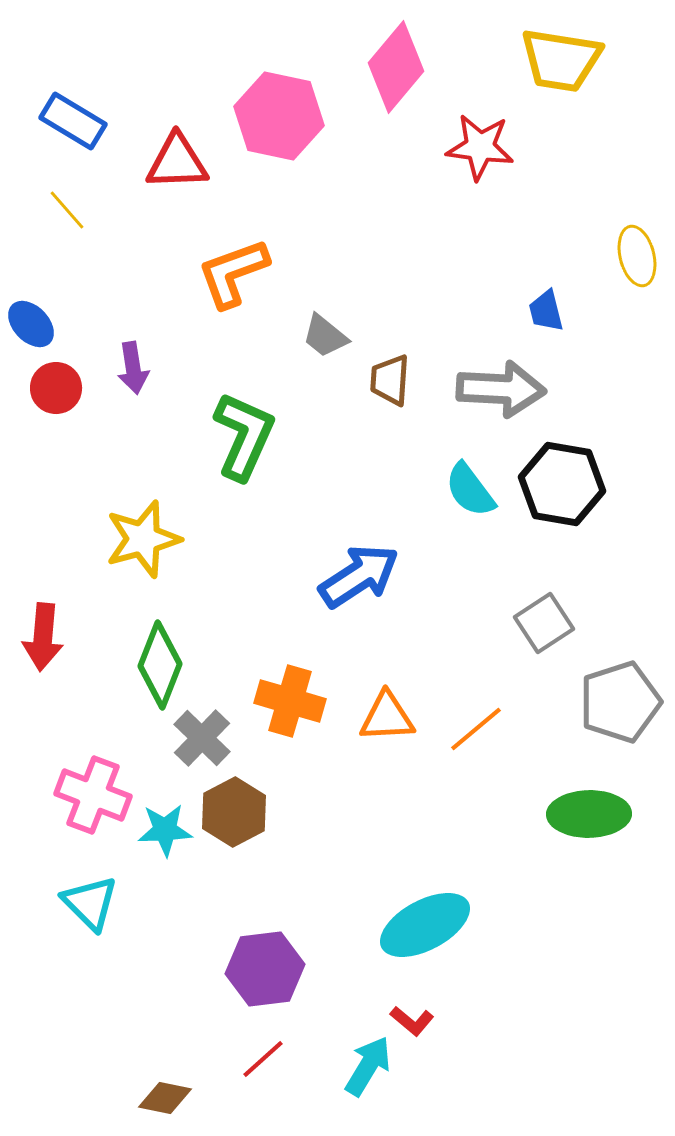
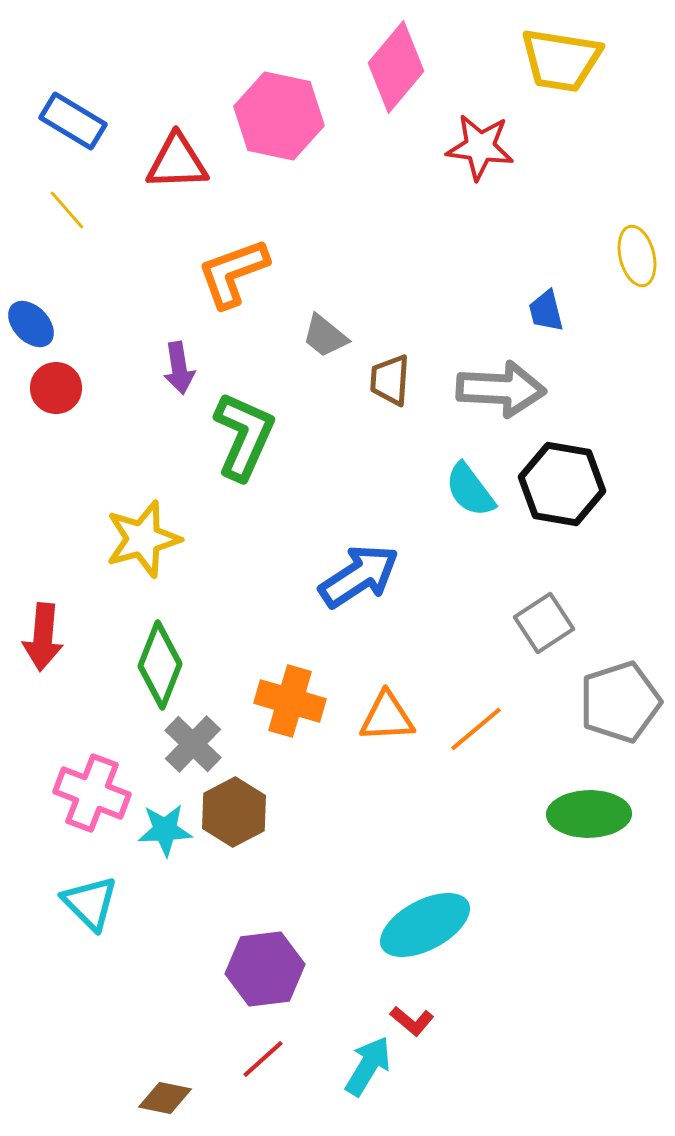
purple arrow: moved 46 px right
gray cross: moved 9 px left, 6 px down
pink cross: moved 1 px left, 2 px up
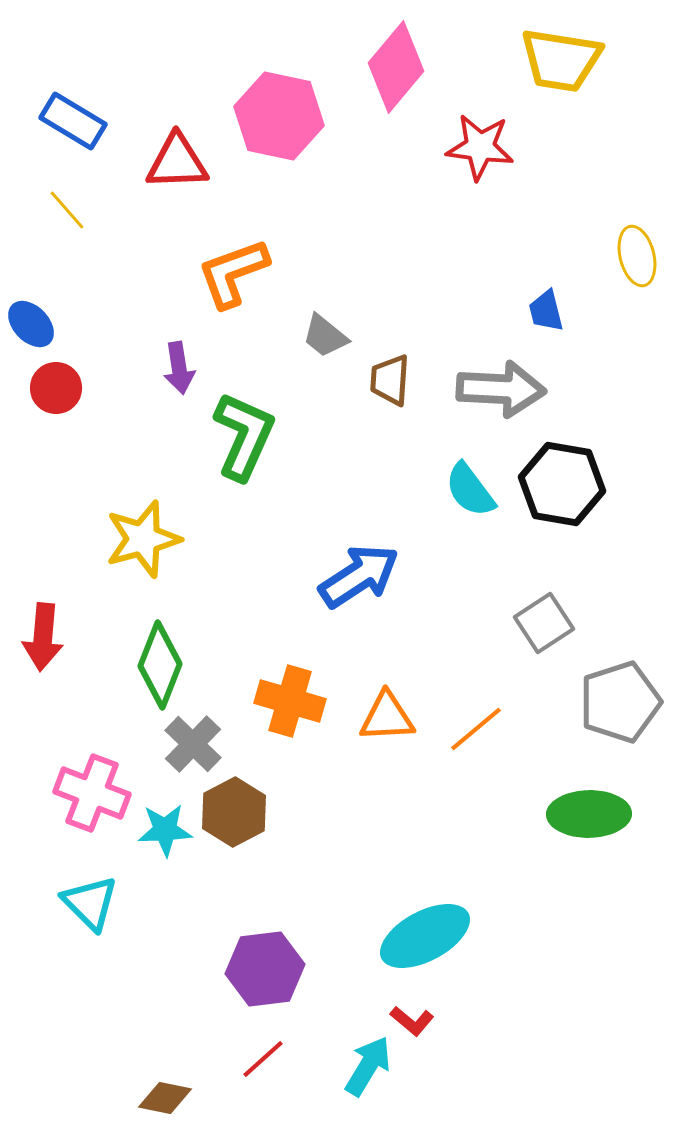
cyan ellipse: moved 11 px down
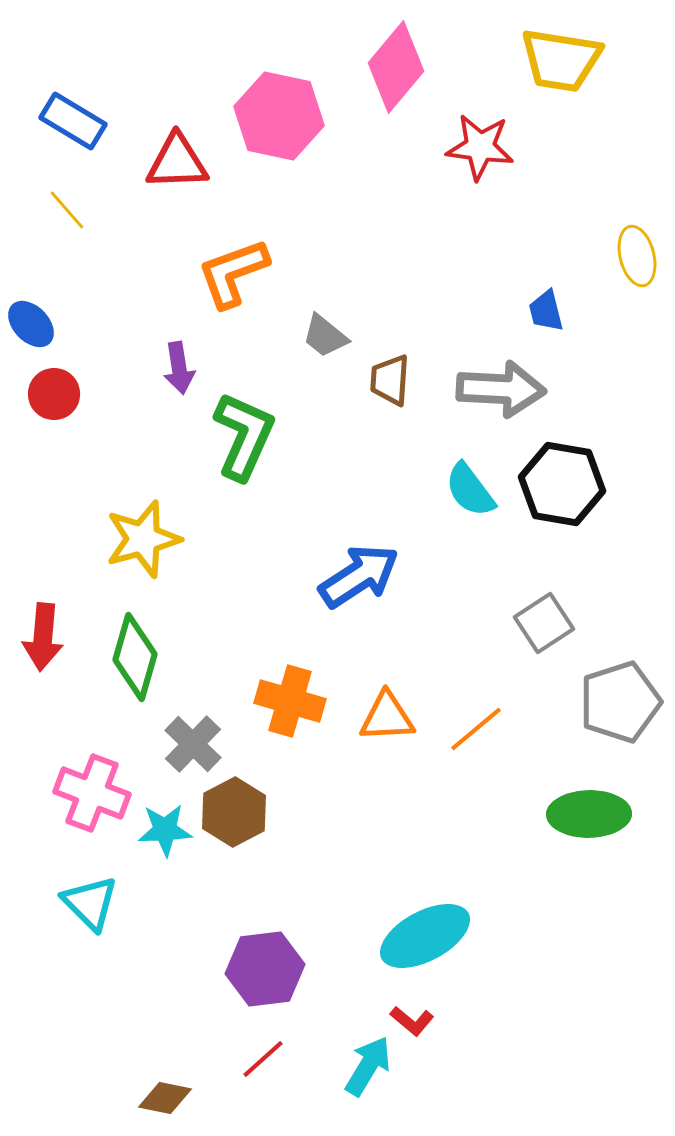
red circle: moved 2 px left, 6 px down
green diamond: moved 25 px left, 8 px up; rotated 6 degrees counterclockwise
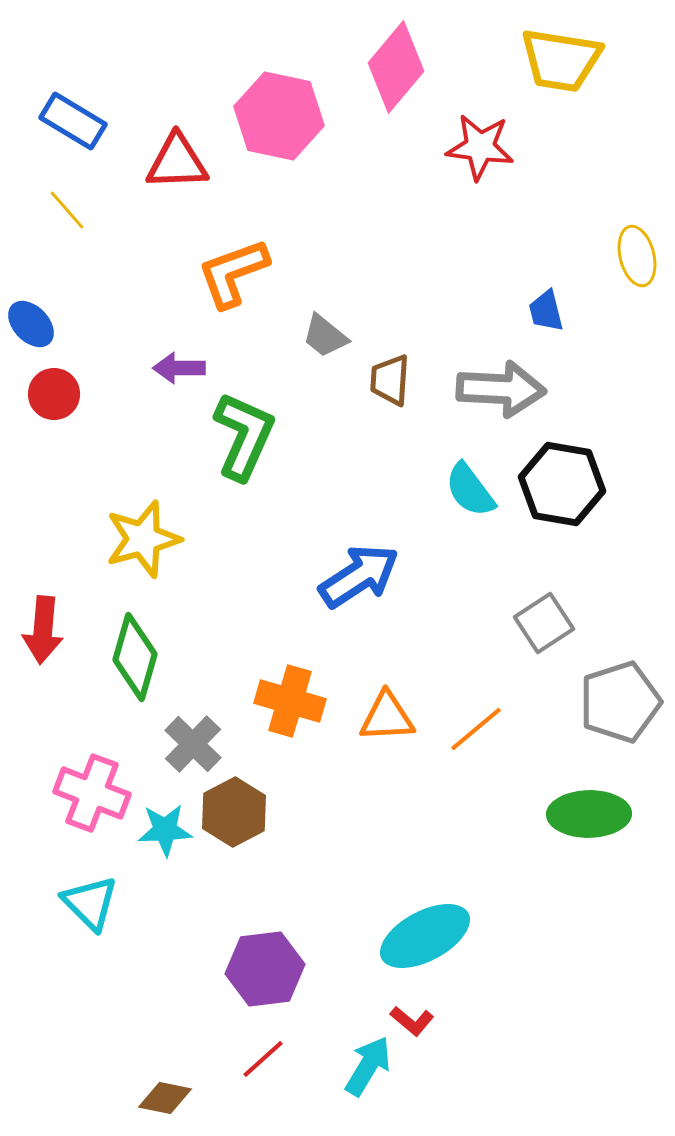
purple arrow: rotated 99 degrees clockwise
red arrow: moved 7 px up
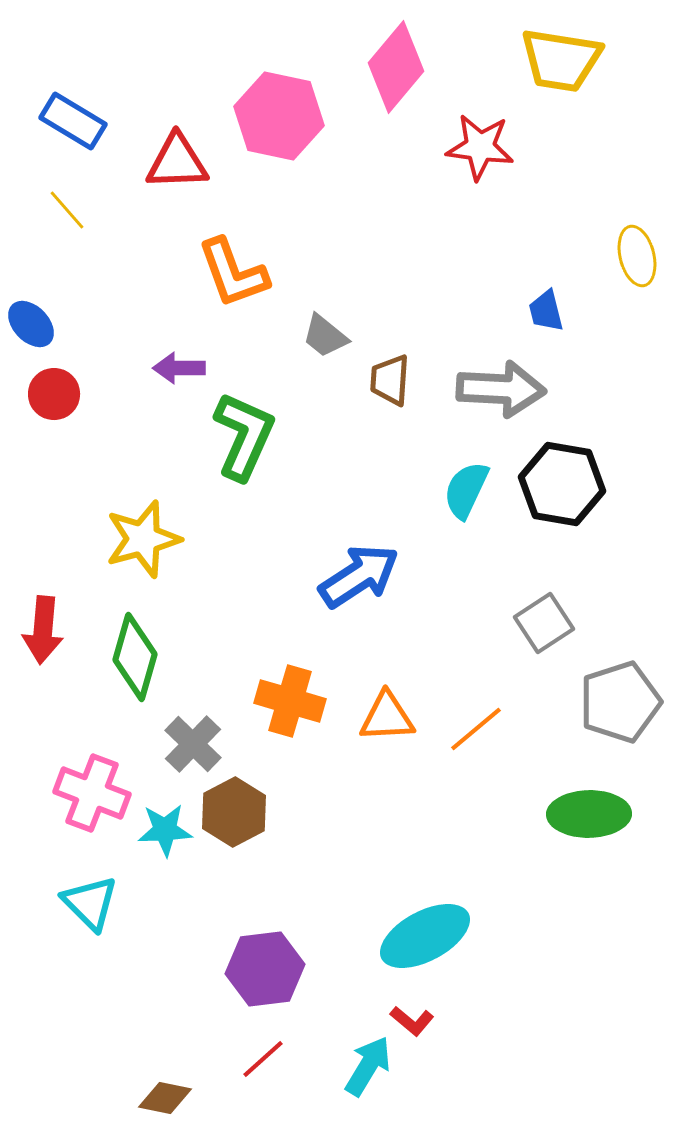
orange L-shape: rotated 90 degrees counterclockwise
cyan semicircle: moved 4 px left; rotated 62 degrees clockwise
